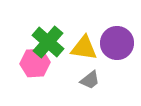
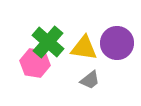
pink hexagon: rotated 12 degrees clockwise
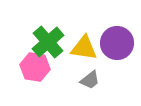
green cross: rotated 8 degrees clockwise
pink hexagon: moved 4 px down
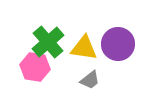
purple circle: moved 1 px right, 1 px down
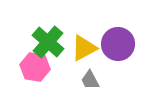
green cross: rotated 8 degrees counterclockwise
yellow triangle: rotated 36 degrees counterclockwise
gray trapezoid: rotated 100 degrees clockwise
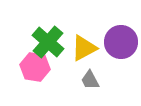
purple circle: moved 3 px right, 2 px up
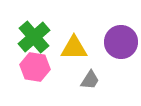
green cross: moved 14 px left, 5 px up; rotated 8 degrees clockwise
yellow triangle: moved 10 px left; rotated 28 degrees clockwise
gray trapezoid: rotated 120 degrees counterclockwise
